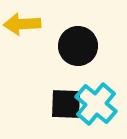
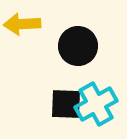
cyan cross: rotated 21 degrees clockwise
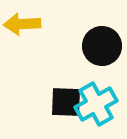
black circle: moved 24 px right
black square: moved 2 px up
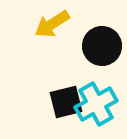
yellow arrow: moved 30 px right; rotated 30 degrees counterclockwise
black square: rotated 16 degrees counterclockwise
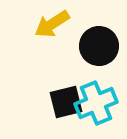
black circle: moved 3 px left
cyan cross: moved 1 px up; rotated 6 degrees clockwise
